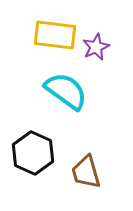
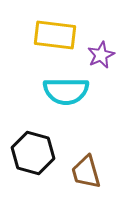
purple star: moved 5 px right, 8 px down
cyan semicircle: rotated 144 degrees clockwise
black hexagon: rotated 9 degrees counterclockwise
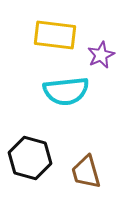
cyan semicircle: rotated 6 degrees counterclockwise
black hexagon: moved 3 px left, 5 px down
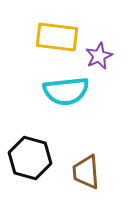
yellow rectangle: moved 2 px right, 2 px down
purple star: moved 2 px left, 1 px down
brown trapezoid: rotated 12 degrees clockwise
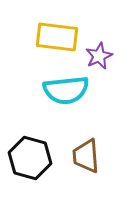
cyan semicircle: moved 1 px up
brown trapezoid: moved 16 px up
